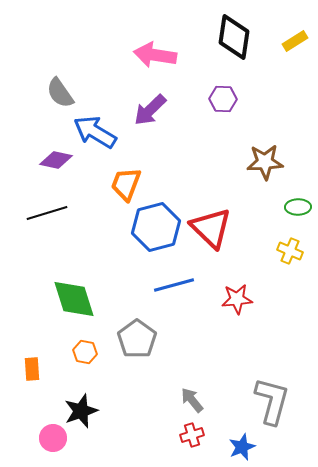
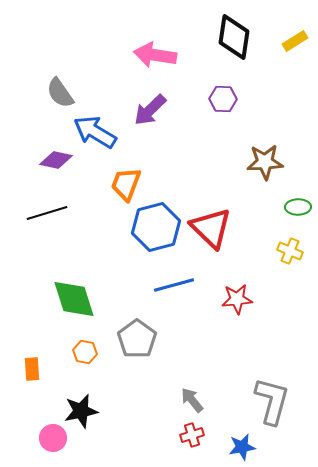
black star: rotated 8 degrees clockwise
blue star: rotated 12 degrees clockwise
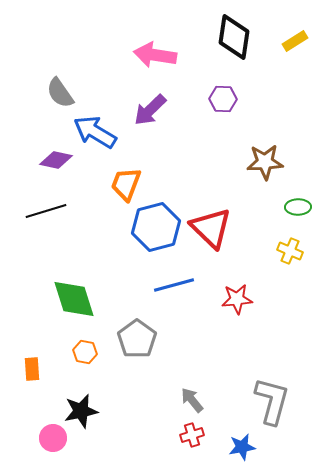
black line: moved 1 px left, 2 px up
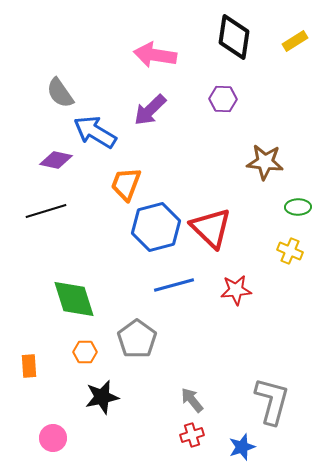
brown star: rotated 9 degrees clockwise
red star: moved 1 px left, 9 px up
orange hexagon: rotated 10 degrees counterclockwise
orange rectangle: moved 3 px left, 3 px up
black star: moved 21 px right, 14 px up
blue star: rotated 8 degrees counterclockwise
